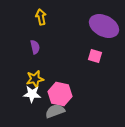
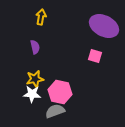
yellow arrow: rotated 21 degrees clockwise
pink hexagon: moved 2 px up
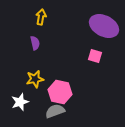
purple semicircle: moved 4 px up
white star: moved 12 px left, 8 px down; rotated 24 degrees counterclockwise
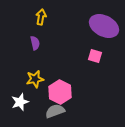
pink hexagon: rotated 15 degrees clockwise
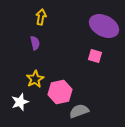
yellow star: rotated 18 degrees counterclockwise
pink hexagon: rotated 20 degrees clockwise
gray semicircle: moved 24 px right
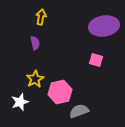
purple ellipse: rotated 36 degrees counterclockwise
pink square: moved 1 px right, 4 px down
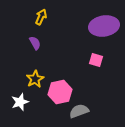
yellow arrow: rotated 14 degrees clockwise
purple semicircle: rotated 16 degrees counterclockwise
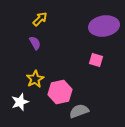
yellow arrow: moved 1 px left, 2 px down; rotated 21 degrees clockwise
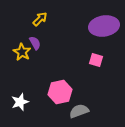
yellow star: moved 13 px left, 27 px up; rotated 12 degrees counterclockwise
